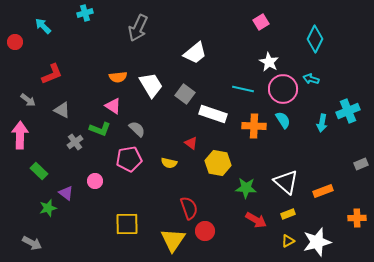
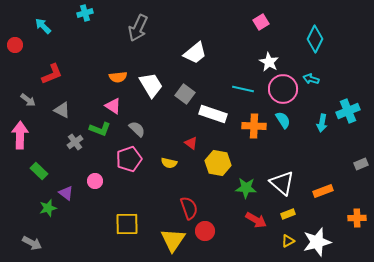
red circle at (15, 42): moved 3 px down
pink pentagon at (129, 159): rotated 10 degrees counterclockwise
white triangle at (286, 182): moved 4 px left, 1 px down
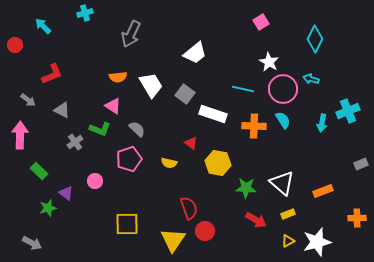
gray arrow at (138, 28): moved 7 px left, 6 px down
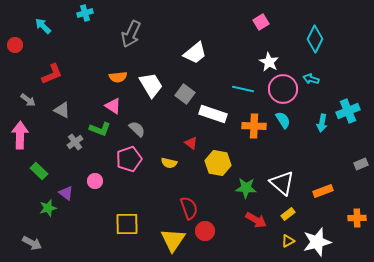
yellow rectangle at (288, 214): rotated 16 degrees counterclockwise
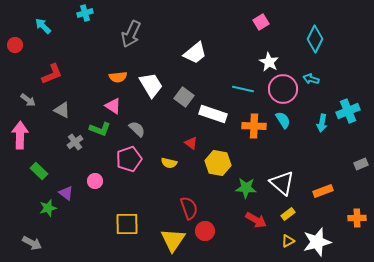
gray square at (185, 94): moved 1 px left, 3 px down
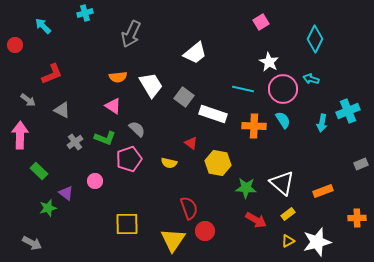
green L-shape at (100, 129): moved 5 px right, 9 px down
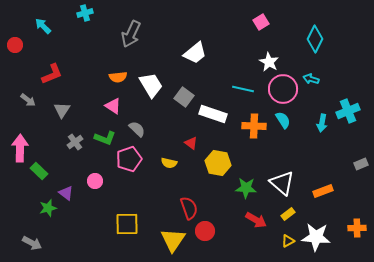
gray triangle at (62, 110): rotated 36 degrees clockwise
pink arrow at (20, 135): moved 13 px down
orange cross at (357, 218): moved 10 px down
white star at (317, 242): moved 1 px left, 5 px up; rotated 20 degrees clockwise
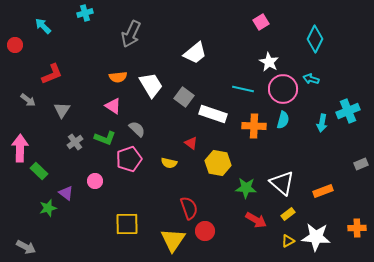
cyan semicircle at (283, 120): rotated 48 degrees clockwise
gray arrow at (32, 243): moved 6 px left, 4 px down
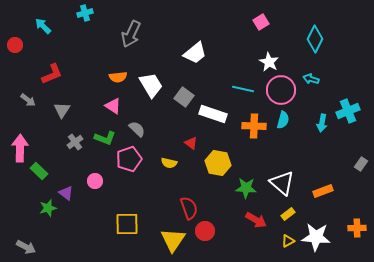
pink circle at (283, 89): moved 2 px left, 1 px down
gray rectangle at (361, 164): rotated 32 degrees counterclockwise
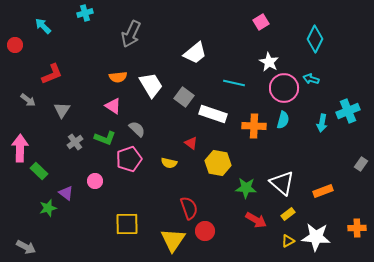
cyan line at (243, 89): moved 9 px left, 6 px up
pink circle at (281, 90): moved 3 px right, 2 px up
